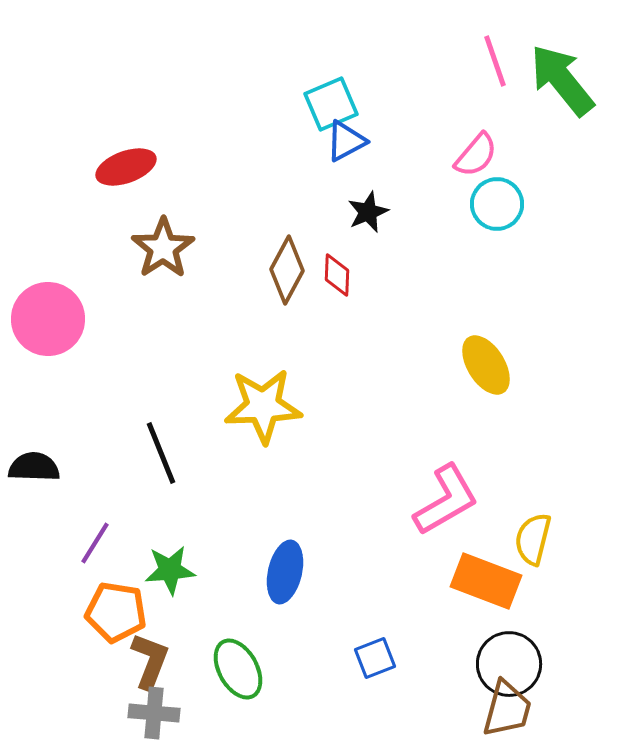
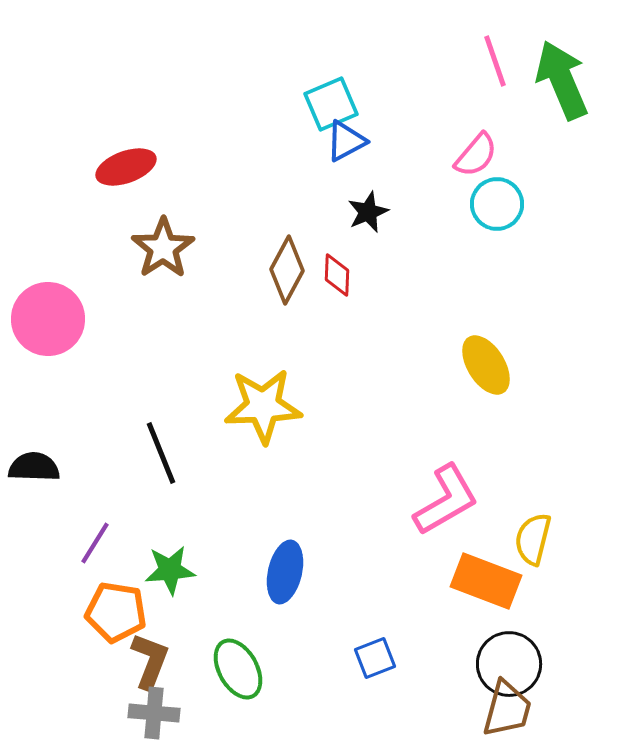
green arrow: rotated 16 degrees clockwise
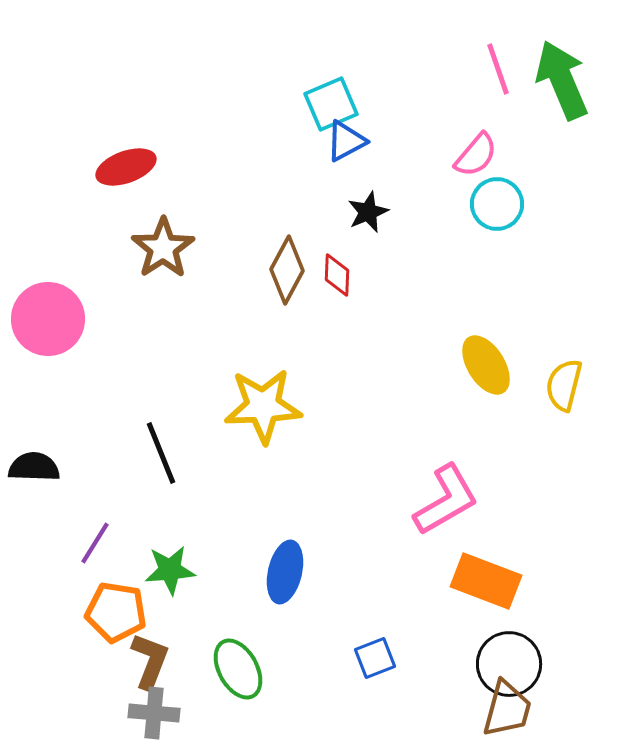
pink line: moved 3 px right, 8 px down
yellow semicircle: moved 31 px right, 154 px up
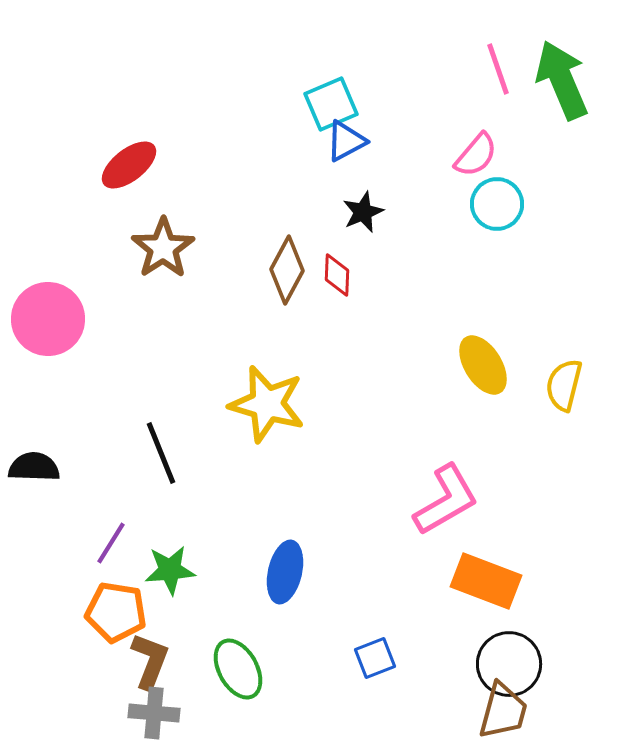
red ellipse: moved 3 px right, 2 px up; rotated 18 degrees counterclockwise
black star: moved 5 px left
yellow ellipse: moved 3 px left
yellow star: moved 4 px right, 2 px up; rotated 18 degrees clockwise
purple line: moved 16 px right
brown trapezoid: moved 4 px left, 2 px down
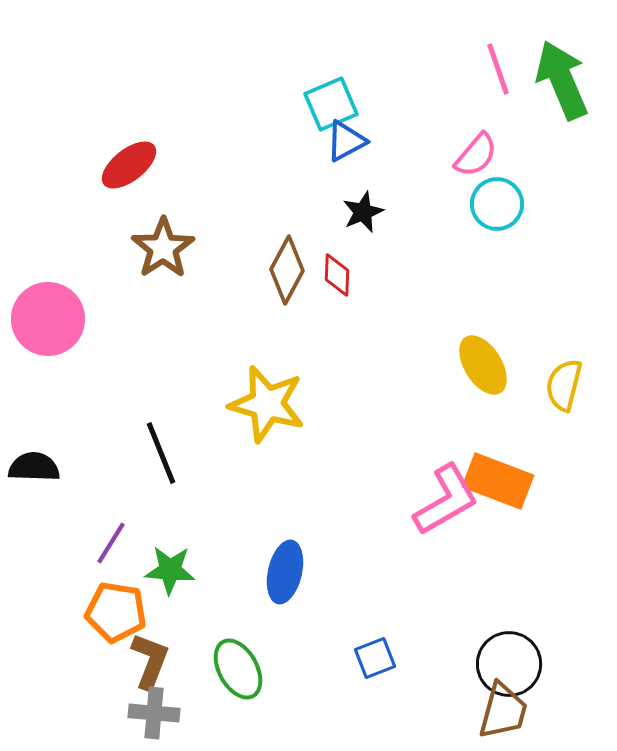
green star: rotated 9 degrees clockwise
orange rectangle: moved 12 px right, 100 px up
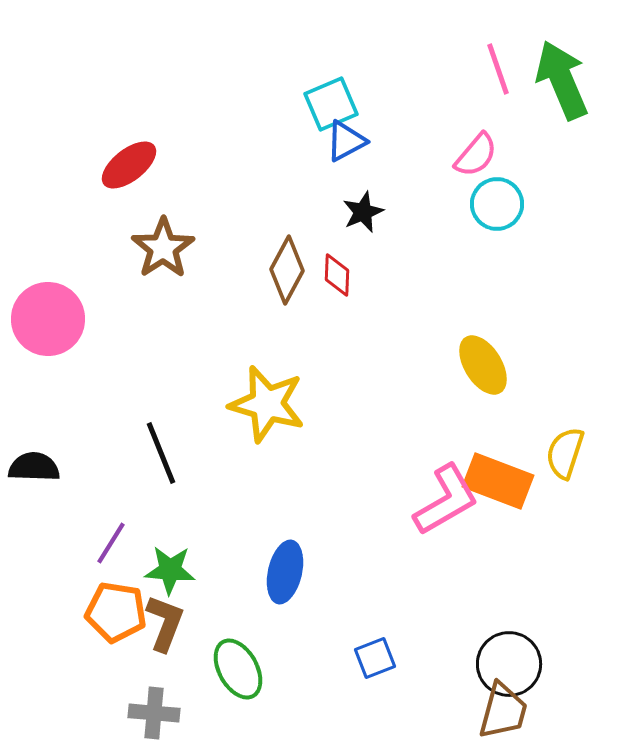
yellow semicircle: moved 1 px right, 68 px down; rotated 4 degrees clockwise
brown L-shape: moved 15 px right, 38 px up
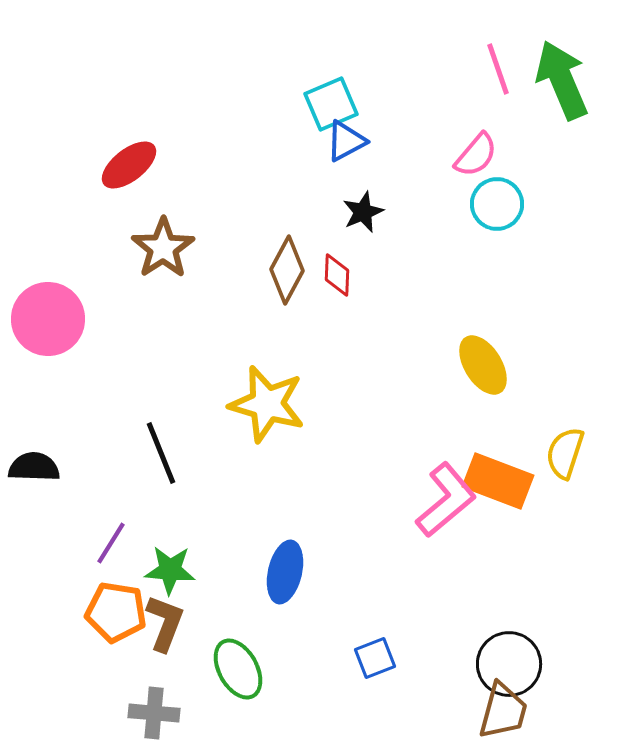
pink L-shape: rotated 10 degrees counterclockwise
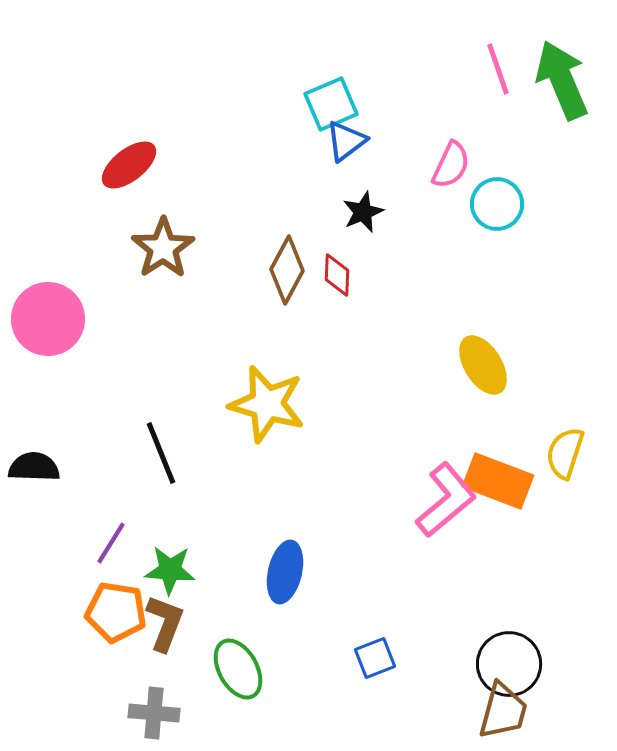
blue triangle: rotated 9 degrees counterclockwise
pink semicircle: moved 25 px left, 10 px down; rotated 15 degrees counterclockwise
